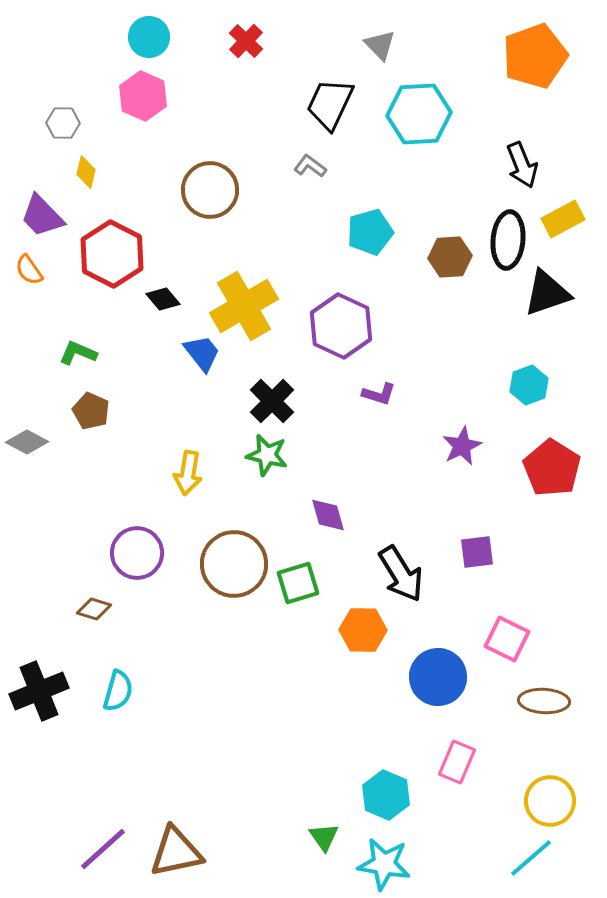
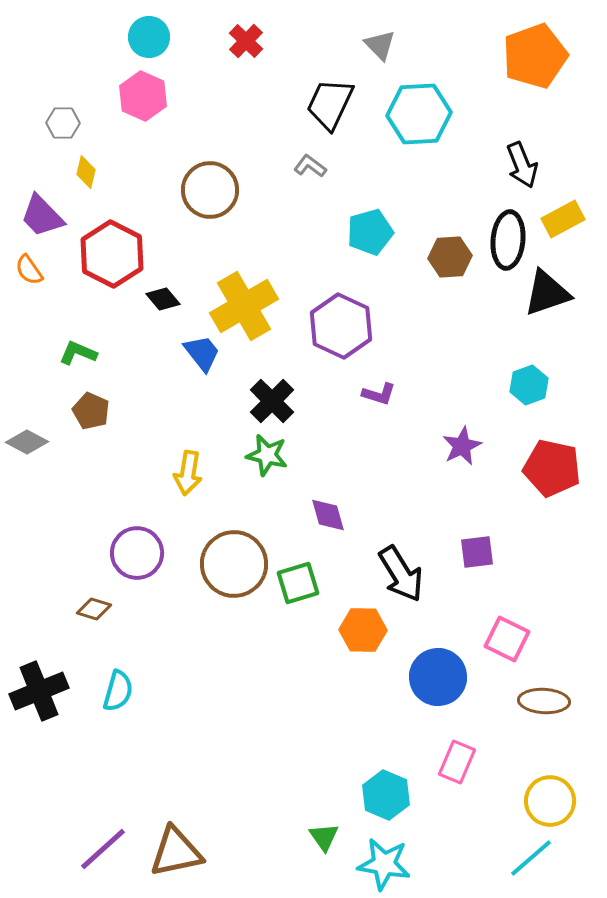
red pentagon at (552, 468): rotated 20 degrees counterclockwise
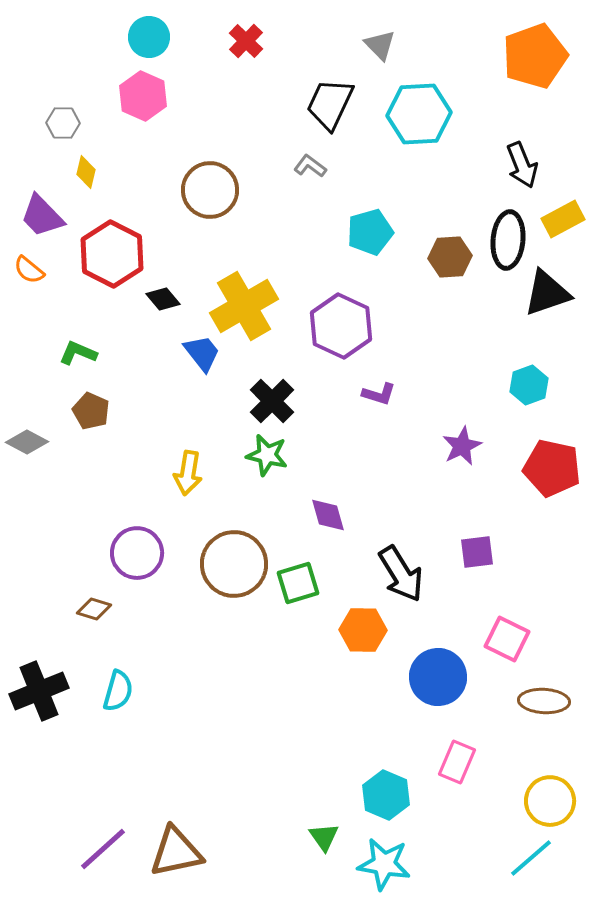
orange semicircle at (29, 270): rotated 16 degrees counterclockwise
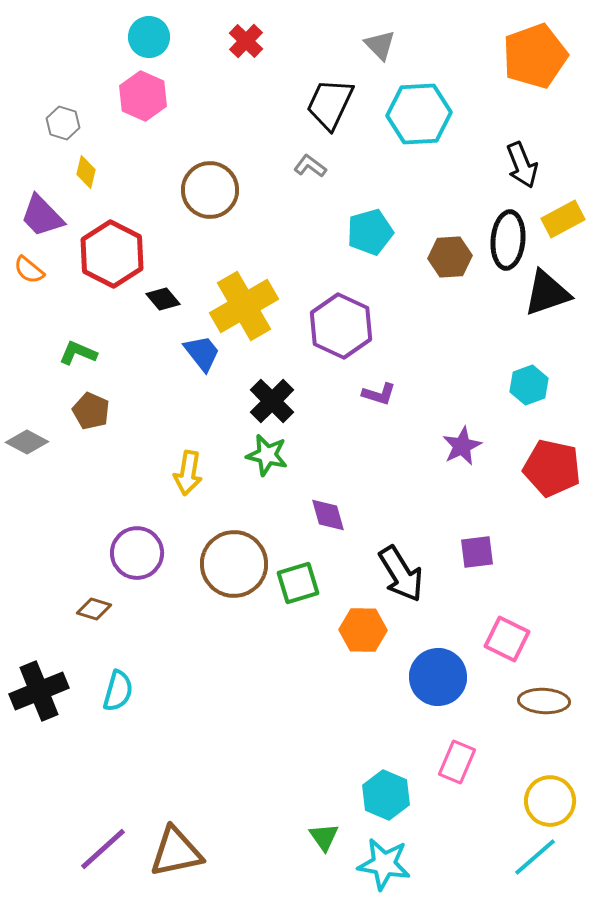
gray hexagon at (63, 123): rotated 16 degrees clockwise
cyan line at (531, 858): moved 4 px right, 1 px up
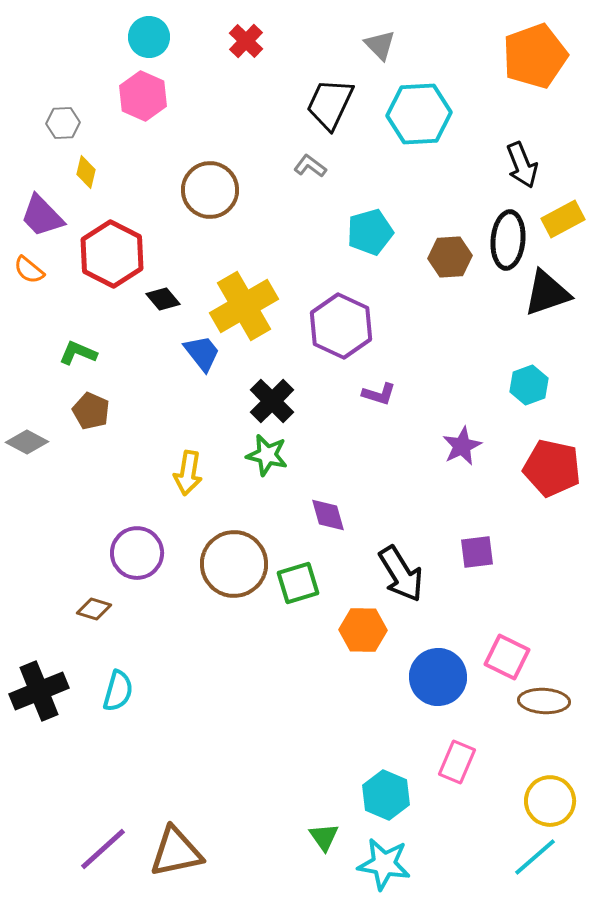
gray hexagon at (63, 123): rotated 20 degrees counterclockwise
pink square at (507, 639): moved 18 px down
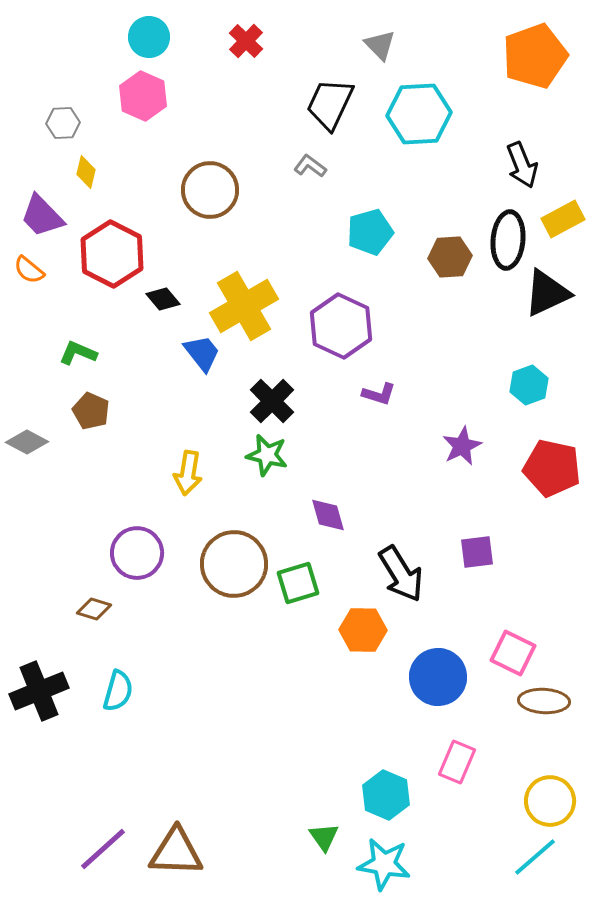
black triangle at (547, 293): rotated 6 degrees counterclockwise
pink square at (507, 657): moved 6 px right, 4 px up
brown triangle at (176, 852): rotated 14 degrees clockwise
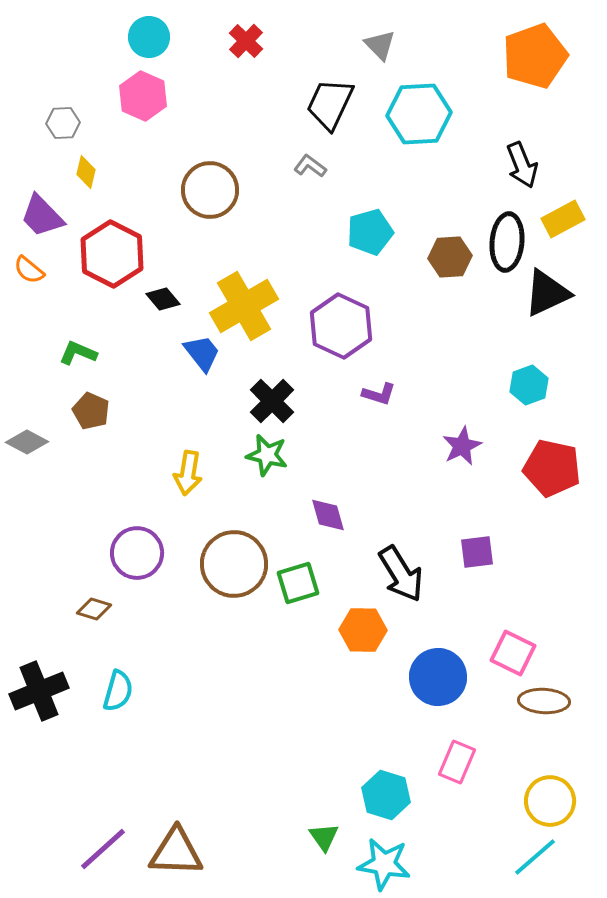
black ellipse at (508, 240): moved 1 px left, 2 px down
cyan hexagon at (386, 795): rotated 6 degrees counterclockwise
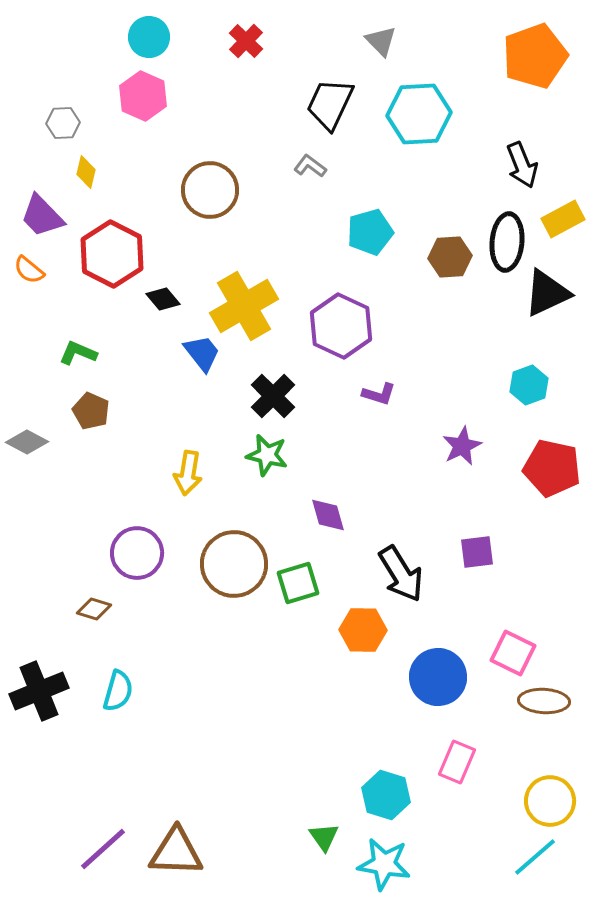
gray triangle at (380, 45): moved 1 px right, 4 px up
black cross at (272, 401): moved 1 px right, 5 px up
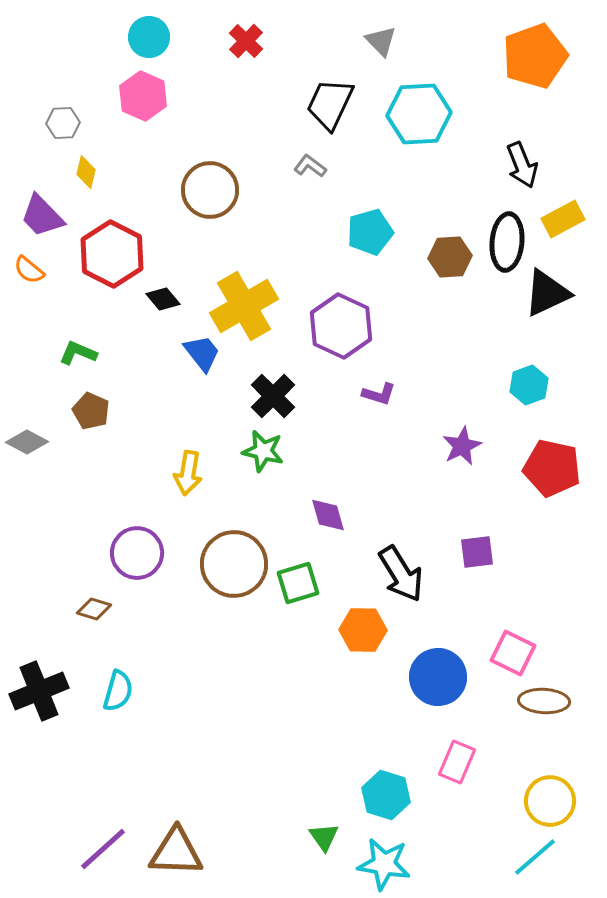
green star at (267, 455): moved 4 px left, 4 px up
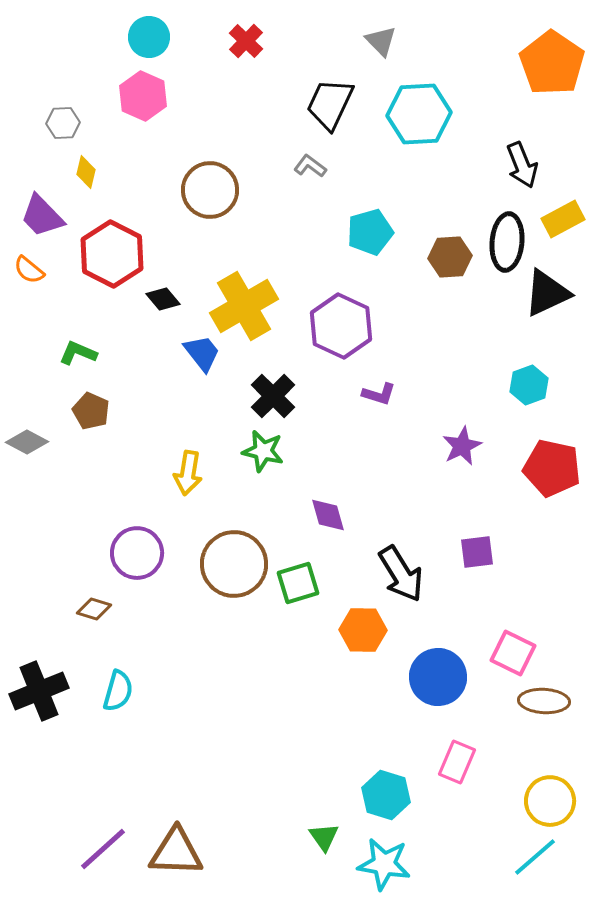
orange pentagon at (535, 56): moved 17 px right, 7 px down; rotated 18 degrees counterclockwise
